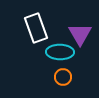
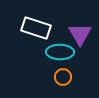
white rectangle: rotated 52 degrees counterclockwise
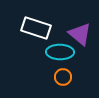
purple triangle: rotated 20 degrees counterclockwise
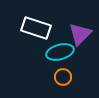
purple triangle: rotated 35 degrees clockwise
cyan ellipse: rotated 16 degrees counterclockwise
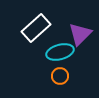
white rectangle: rotated 60 degrees counterclockwise
orange circle: moved 3 px left, 1 px up
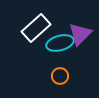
cyan ellipse: moved 9 px up
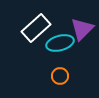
purple triangle: moved 2 px right, 5 px up
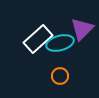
white rectangle: moved 2 px right, 11 px down
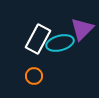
white rectangle: rotated 20 degrees counterclockwise
orange circle: moved 26 px left
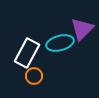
white rectangle: moved 11 px left, 14 px down
